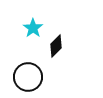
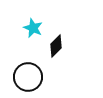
cyan star: rotated 12 degrees counterclockwise
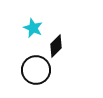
black circle: moved 8 px right, 7 px up
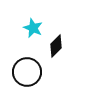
black circle: moved 9 px left, 2 px down
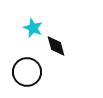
black diamond: rotated 60 degrees counterclockwise
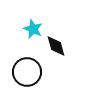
cyan star: moved 1 px down
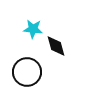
cyan star: rotated 18 degrees counterclockwise
